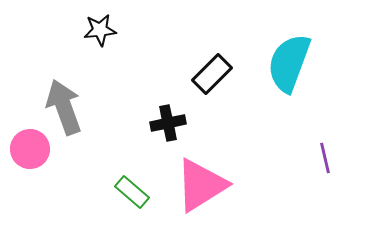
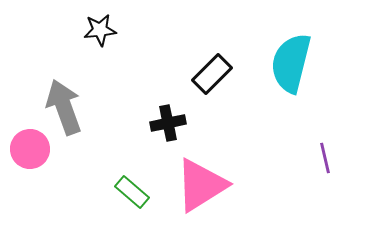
cyan semicircle: moved 2 px right; rotated 6 degrees counterclockwise
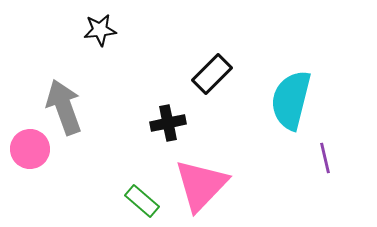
cyan semicircle: moved 37 px down
pink triangle: rotated 14 degrees counterclockwise
green rectangle: moved 10 px right, 9 px down
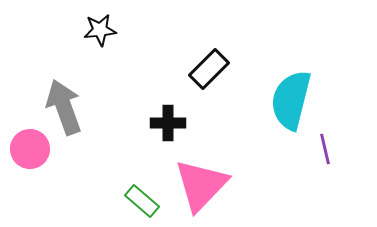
black rectangle: moved 3 px left, 5 px up
black cross: rotated 12 degrees clockwise
purple line: moved 9 px up
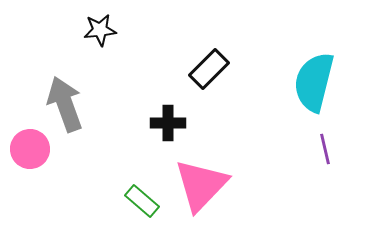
cyan semicircle: moved 23 px right, 18 px up
gray arrow: moved 1 px right, 3 px up
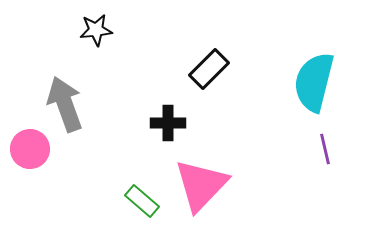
black star: moved 4 px left
